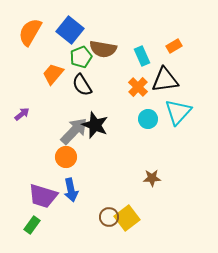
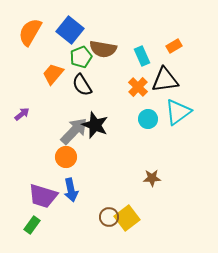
cyan triangle: rotated 12 degrees clockwise
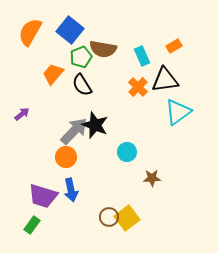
cyan circle: moved 21 px left, 33 px down
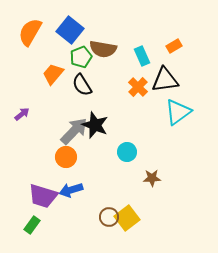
blue arrow: rotated 85 degrees clockwise
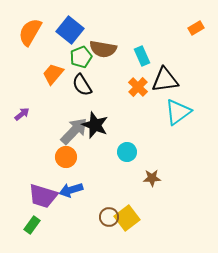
orange rectangle: moved 22 px right, 18 px up
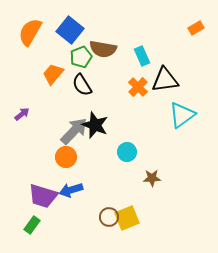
cyan triangle: moved 4 px right, 3 px down
yellow square: rotated 15 degrees clockwise
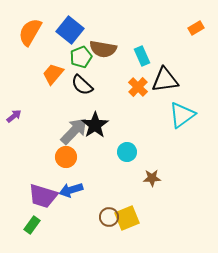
black semicircle: rotated 15 degrees counterclockwise
purple arrow: moved 8 px left, 2 px down
black star: rotated 16 degrees clockwise
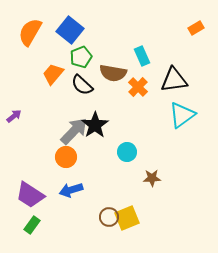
brown semicircle: moved 10 px right, 24 px down
black triangle: moved 9 px right
purple trapezoid: moved 13 px left, 1 px up; rotated 16 degrees clockwise
